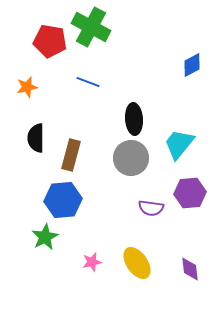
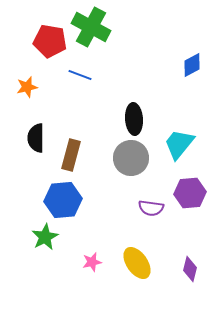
blue line: moved 8 px left, 7 px up
purple diamond: rotated 20 degrees clockwise
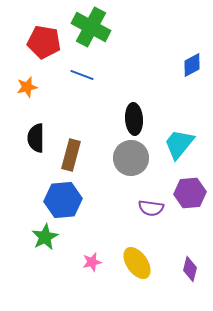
red pentagon: moved 6 px left, 1 px down
blue line: moved 2 px right
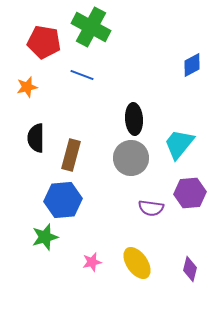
green star: rotated 12 degrees clockwise
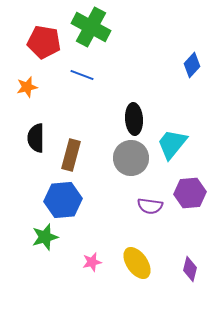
blue diamond: rotated 20 degrees counterclockwise
cyan trapezoid: moved 7 px left
purple semicircle: moved 1 px left, 2 px up
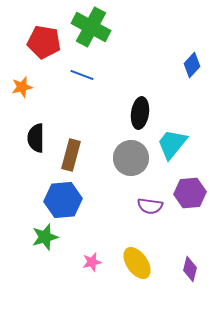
orange star: moved 5 px left
black ellipse: moved 6 px right, 6 px up; rotated 12 degrees clockwise
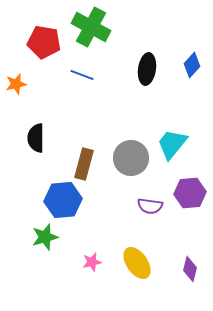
orange star: moved 6 px left, 3 px up
black ellipse: moved 7 px right, 44 px up
brown rectangle: moved 13 px right, 9 px down
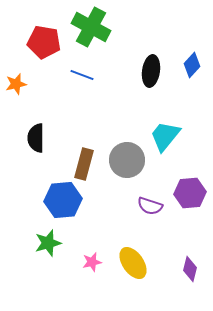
black ellipse: moved 4 px right, 2 px down
cyan trapezoid: moved 7 px left, 8 px up
gray circle: moved 4 px left, 2 px down
purple semicircle: rotated 10 degrees clockwise
green star: moved 3 px right, 6 px down
yellow ellipse: moved 4 px left
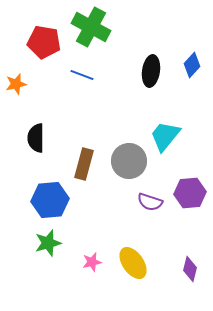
gray circle: moved 2 px right, 1 px down
blue hexagon: moved 13 px left
purple semicircle: moved 4 px up
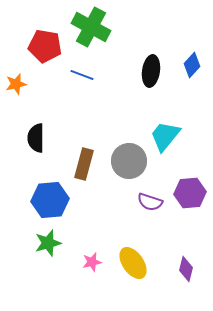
red pentagon: moved 1 px right, 4 px down
purple diamond: moved 4 px left
